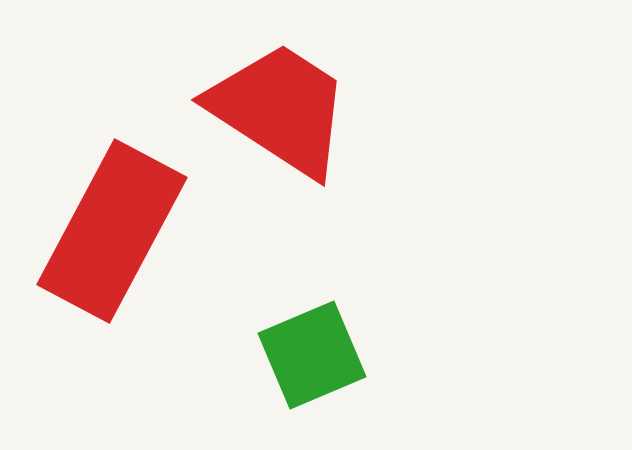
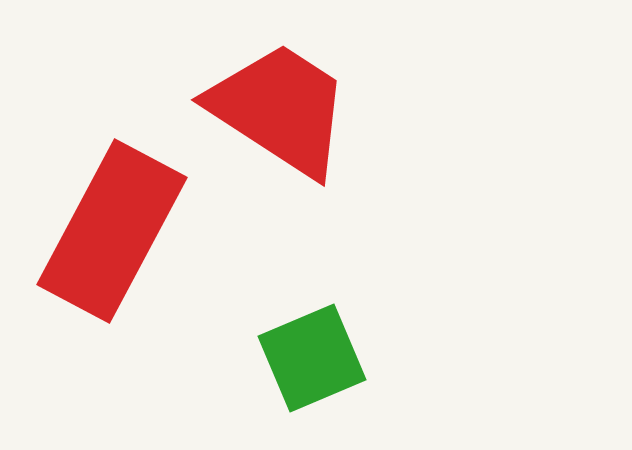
green square: moved 3 px down
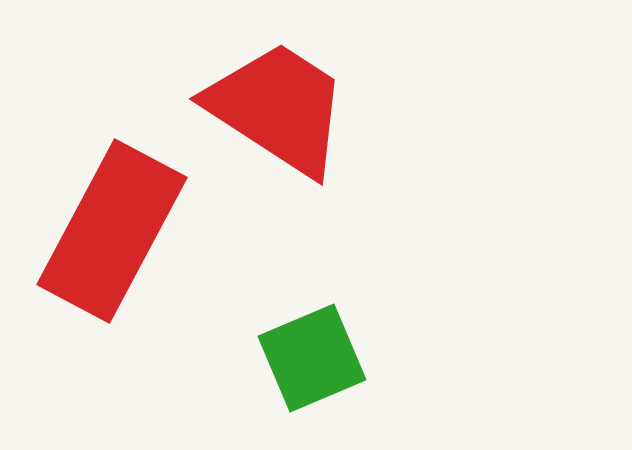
red trapezoid: moved 2 px left, 1 px up
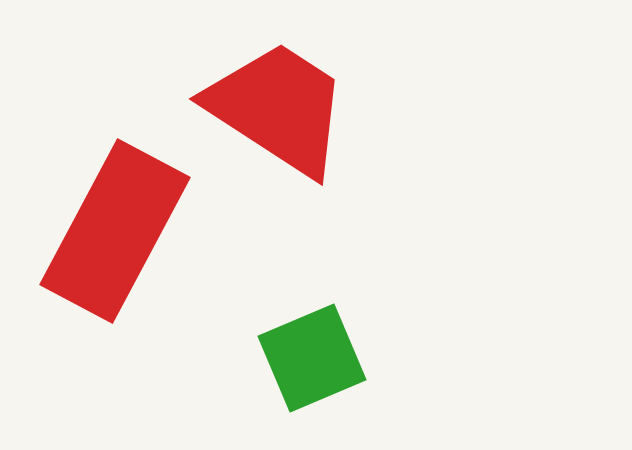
red rectangle: moved 3 px right
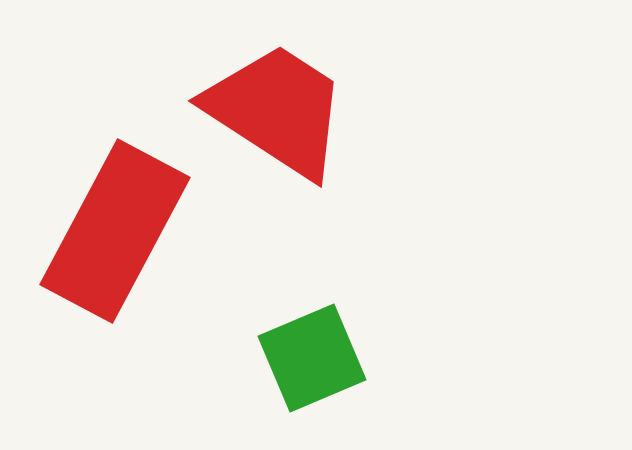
red trapezoid: moved 1 px left, 2 px down
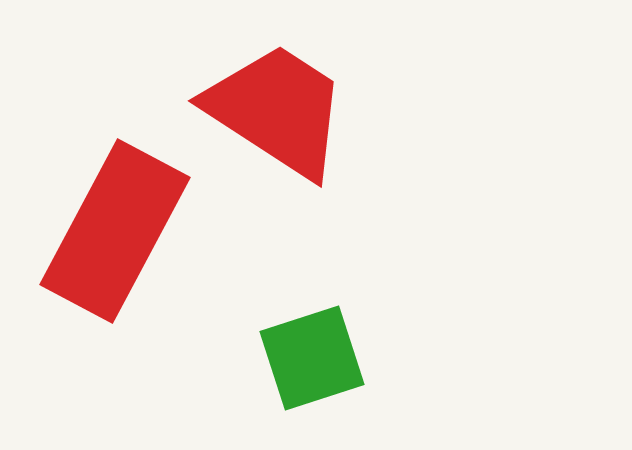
green square: rotated 5 degrees clockwise
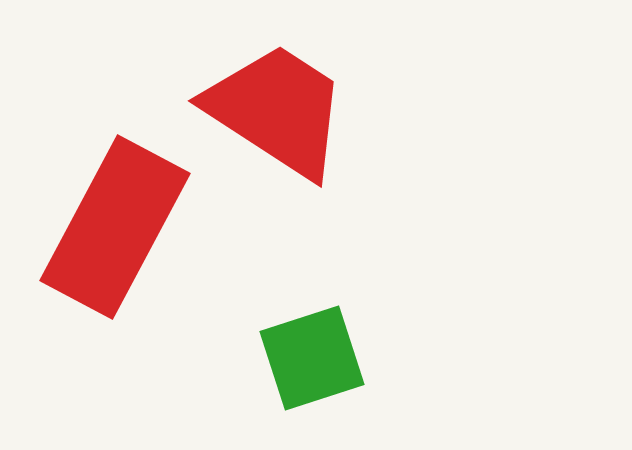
red rectangle: moved 4 px up
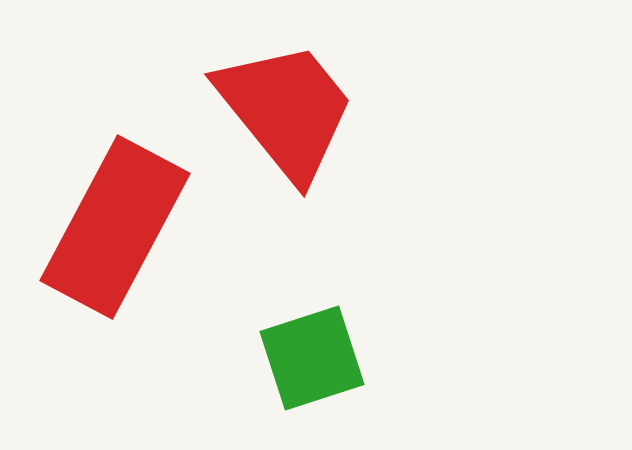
red trapezoid: moved 9 px right; rotated 18 degrees clockwise
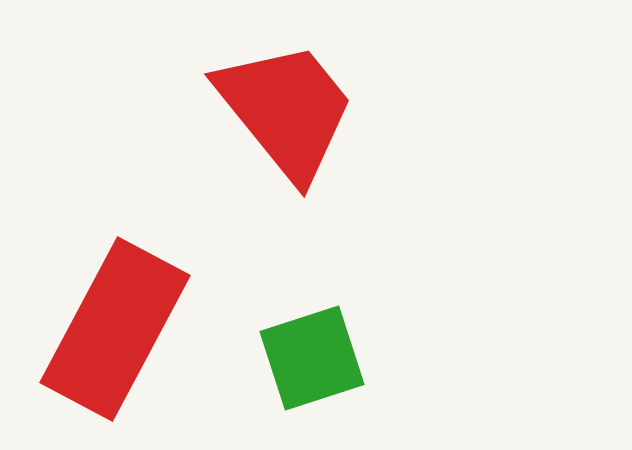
red rectangle: moved 102 px down
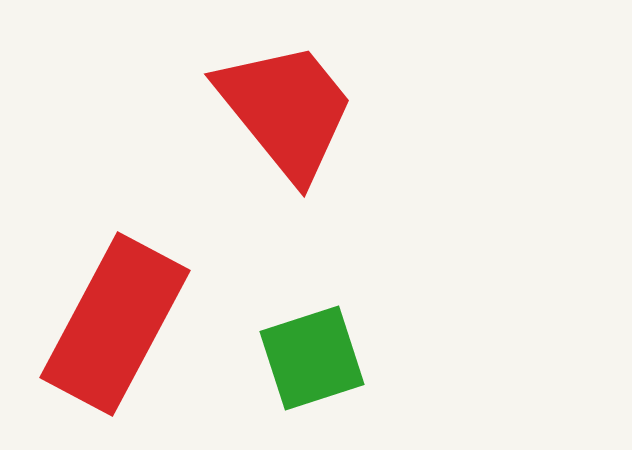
red rectangle: moved 5 px up
